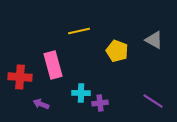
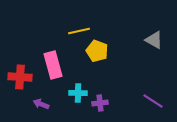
yellow pentagon: moved 20 px left
cyan cross: moved 3 px left
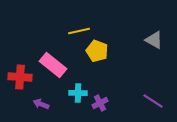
pink rectangle: rotated 36 degrees counterclockwise
purple cross: rotated 21 degrees counterclockwise
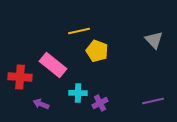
gray triangle: rotated 18 degrees clockwise
purple line: rotated 45 degrees counterclockwise
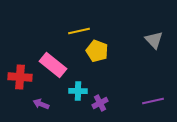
cyan cross: moved 2 px up
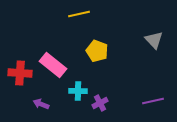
yellow line: moved 17 px up
red cross: moved 4 px up
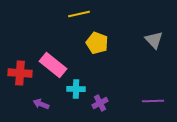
yellow pentagon: moved 8 px up
cyan cross: moved 2 px left, 2 px up
purple line: rotated 10 degrees clockwise
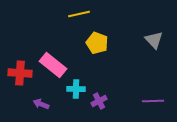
purple cross: moved 1 px left, 2 px up
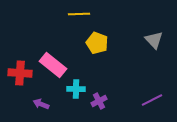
yellow line: rotated 10 degrees clockwise
purple line: moved 1 px left, 1 px up; rotated 25 degrees counterclockwise
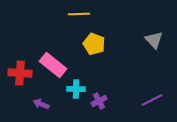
yellow pentagon: moved 3 px left, 1 px down
